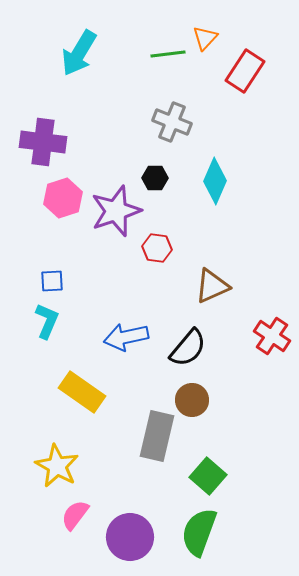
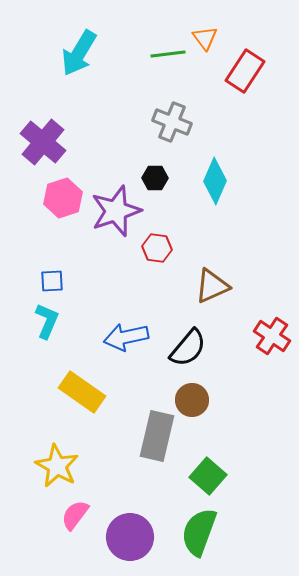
orange triangle: rotated 20 degrees counterclockwise
purple cross: rotated 33 degrees clockwise
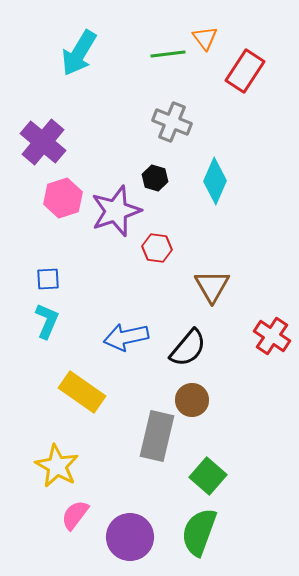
black hexagon: rotated 15 degrees clockwise
blue square: moved 4 px left, 2 px up
brown triangle: rotated 36 degrees counterclockwise
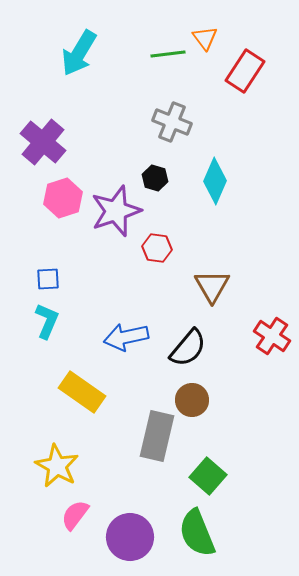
green semicircle: moved 2 px left, 1 px down; rotated 42 degrees counterclockwise
